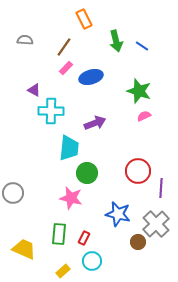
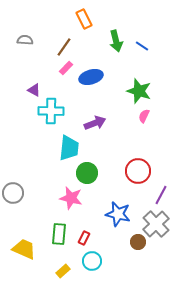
pink semicircle: rotated 40 degrees counterclockwise
purple line: moved 7 px down; rotated 24 degrees clockwise
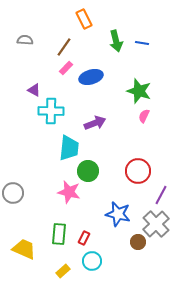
blue line: moved 3 px up; rotated 24 degrees counterclockwise
green circle: moved 1 px right, 2 px up
pink star: moved 2 px left, 6 px up
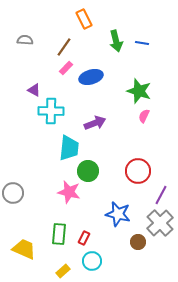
gray cross: moved 4 px right, 1 px up
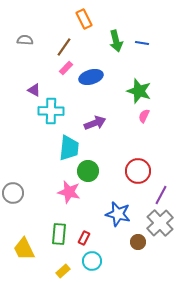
yellow trapezoid: rotated 140 degrees counterclockwise
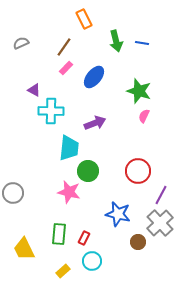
gray semicircle: moved 4 px left, 3 px down; rotated 28 degrees counterclockwise
blue ellipse: moved 3 px right; rotated 35 degrees counterclockwise
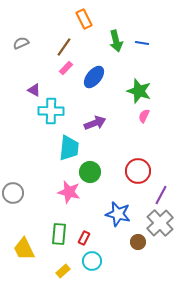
green circle: moved 2 px right, 1 px down
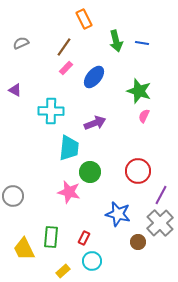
purple triangle: moved 19 px left
gray circle: moved 3 px down
green rectangle: moved 8 px left, 3 px down
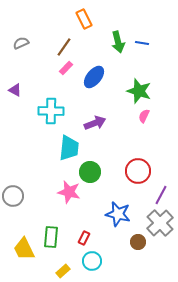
green arrow: moved 2 px right, 1 px down
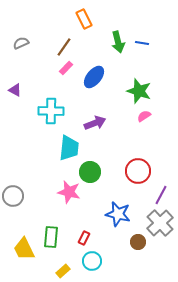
pink semicircle: rotated 32 degrees clockwise
